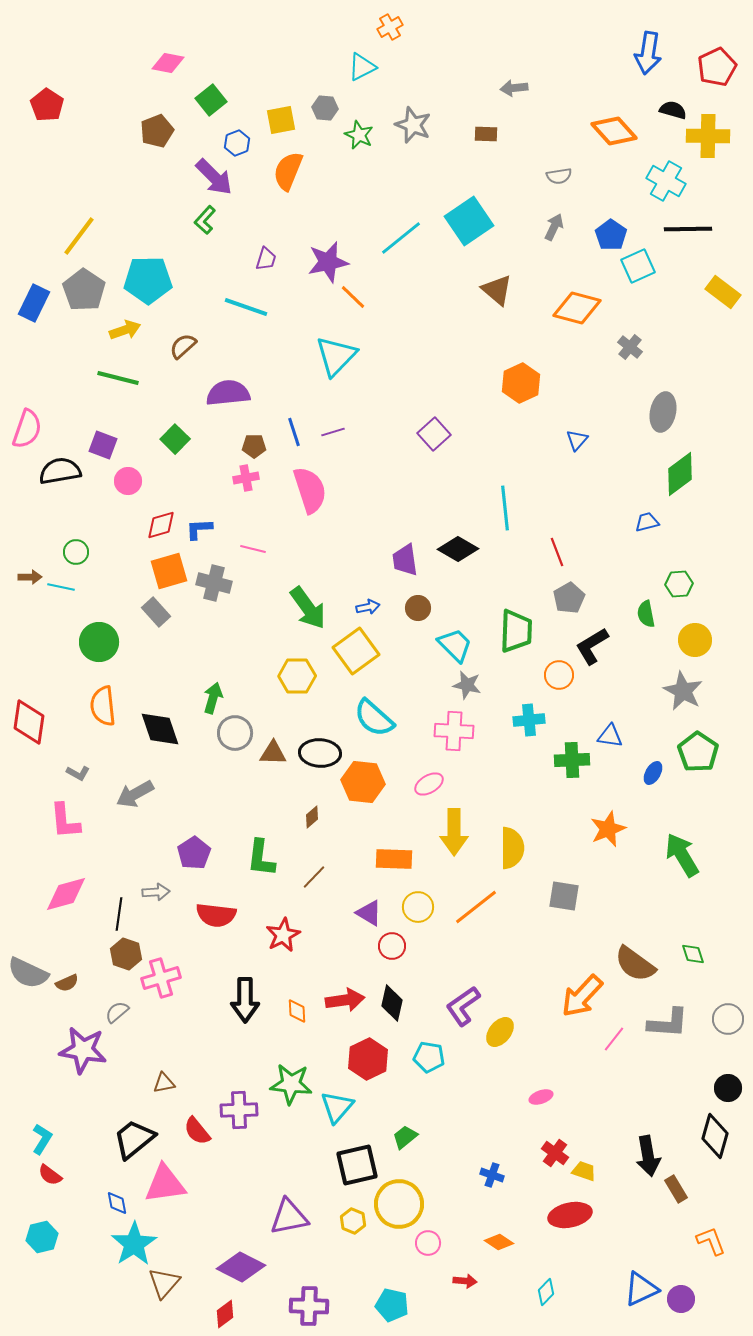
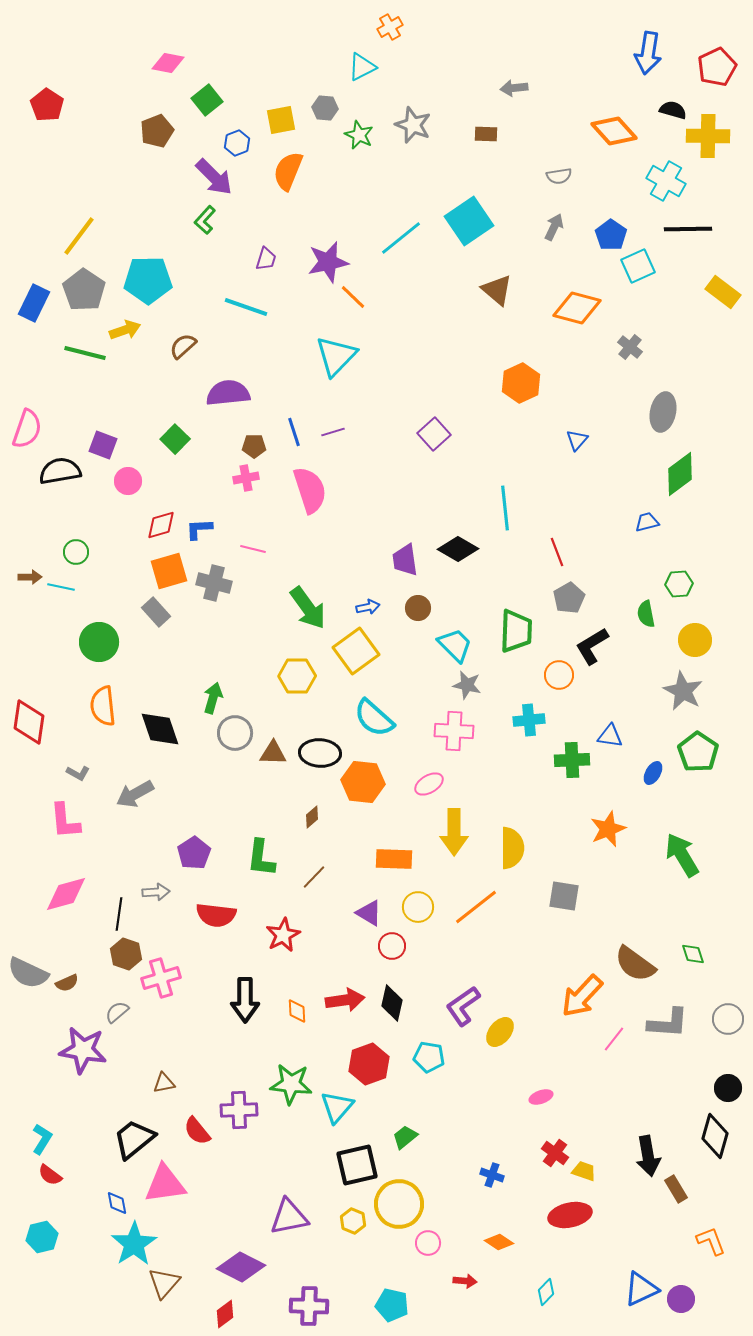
green square at (211, 100): moved 4 px left
green line at (118, 378): moved 33 px left, 25 px up
red hexagon at (368, 1059): moved 1 px right, 5 px down; rotated 6 degrees clockwise
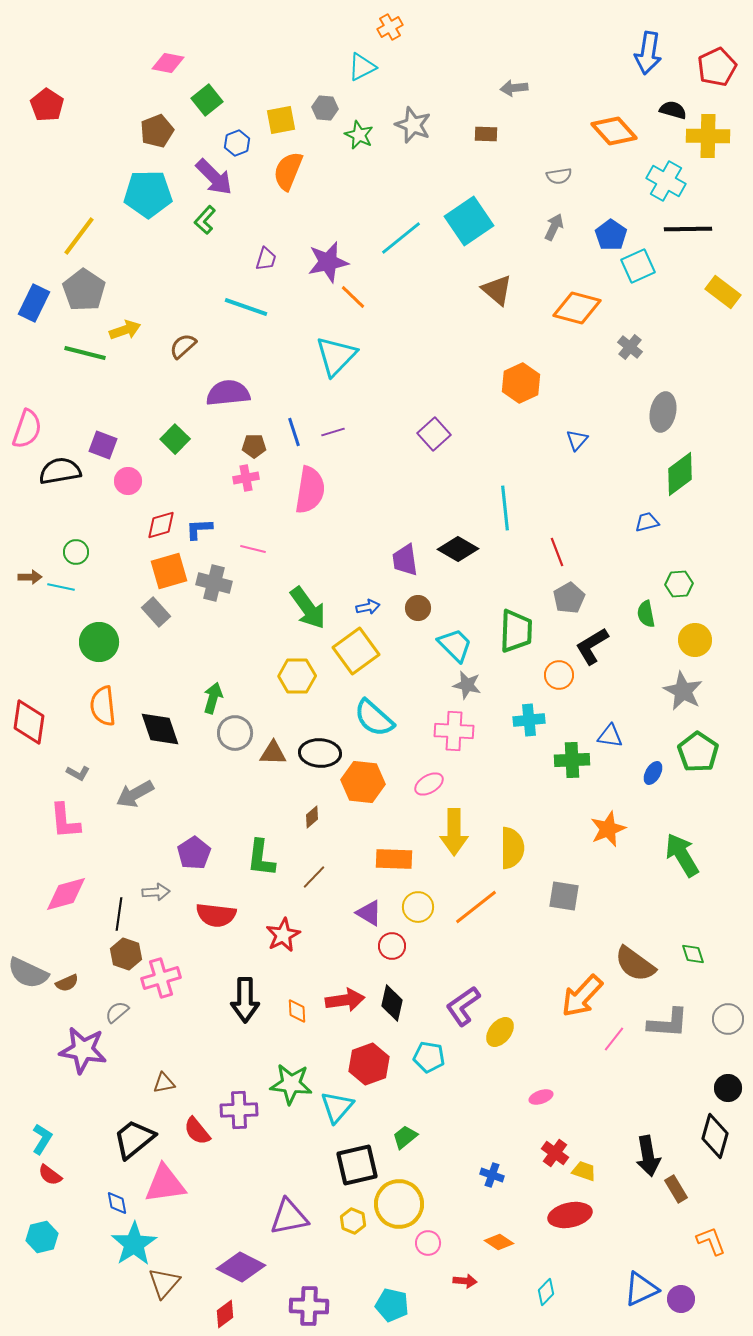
cyan pentagon at (148, 280): moved 86 px up
pink semicircle at (310, 490): rotated 27 degrees clockwise
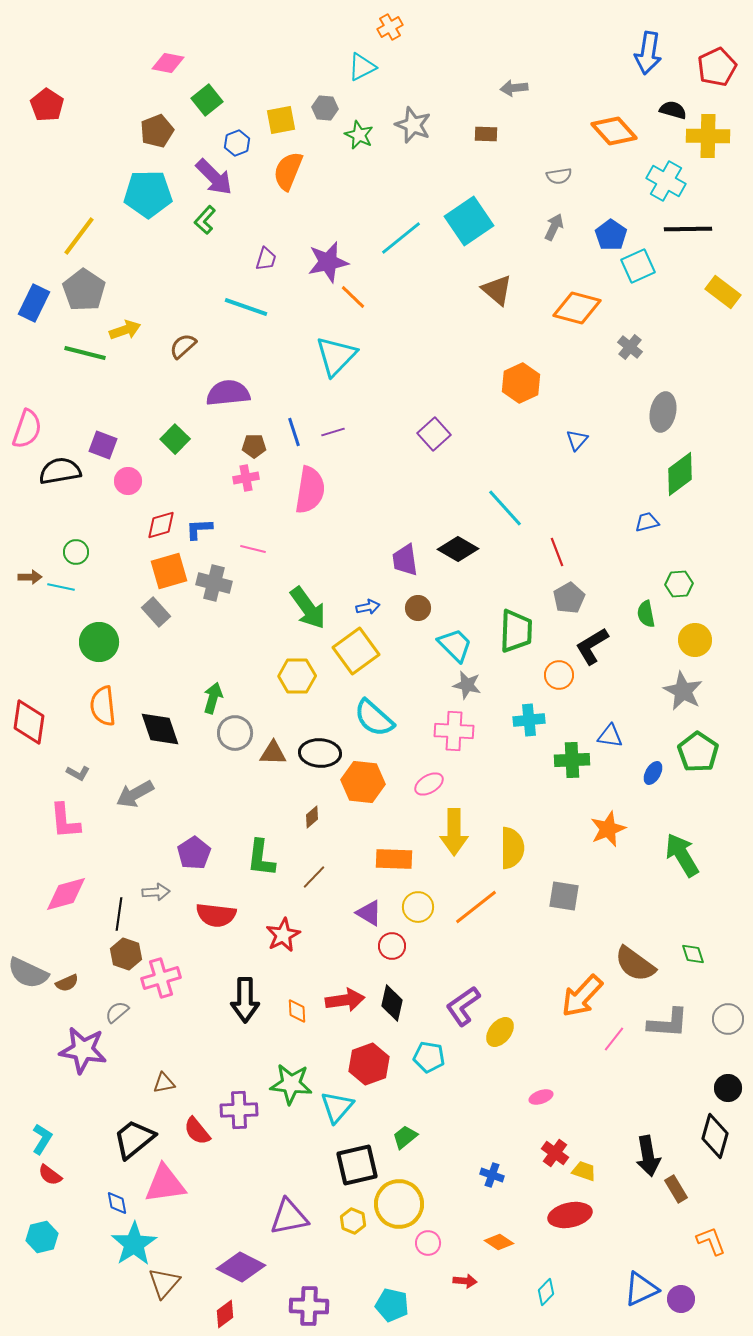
cyan line at (505, 508): rotated 36 degrees counterclockwise
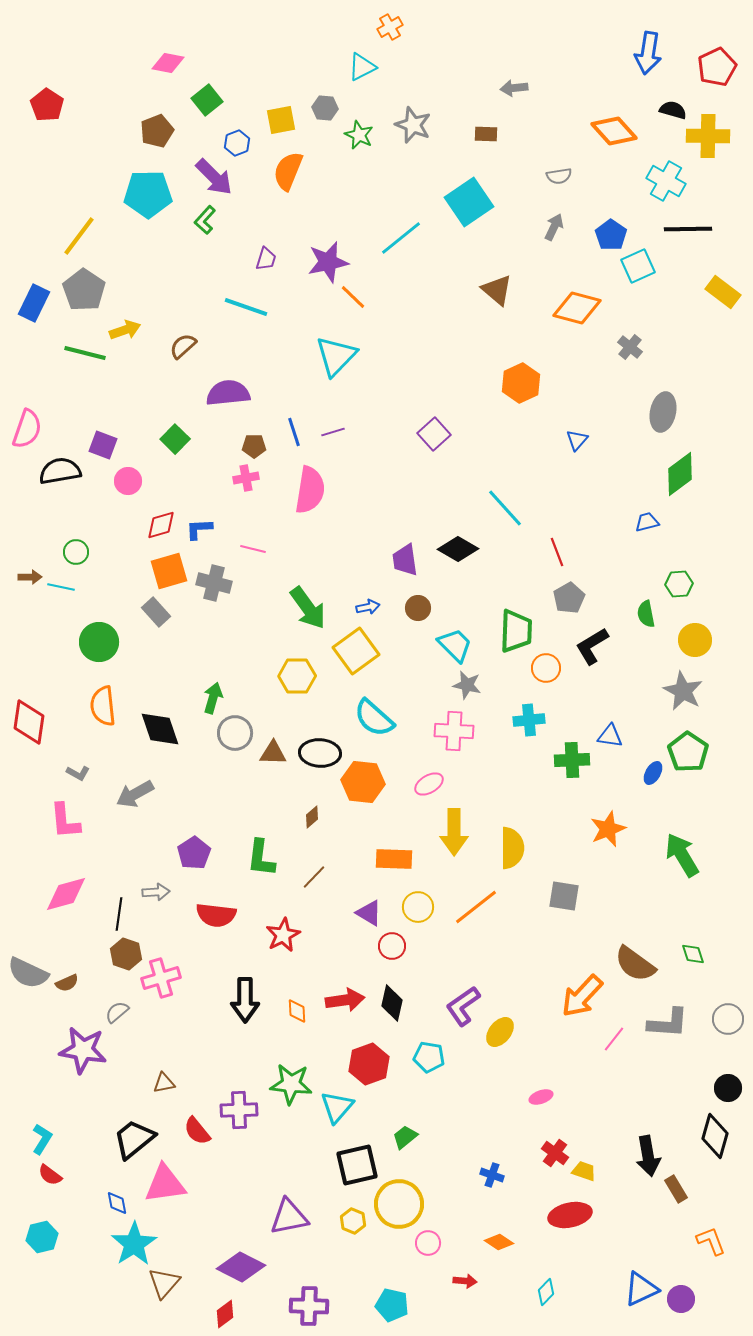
cyan square at (469, 221): moved 19 px up
orange circle at (559, 675): moved 13 px left, 7 px up
green pentagon at (698, 752): moved 10 px left
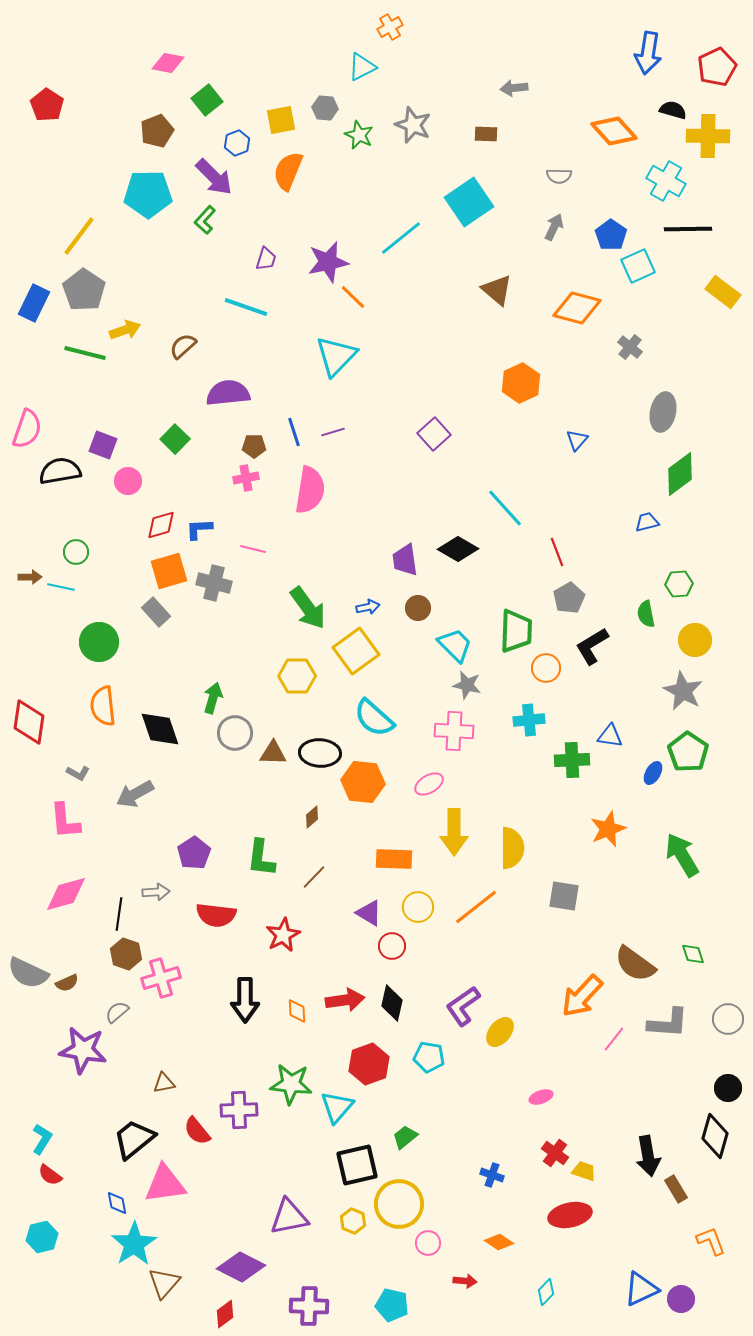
gray semicircle at (559, 176): rotated 10 degrees clockwise
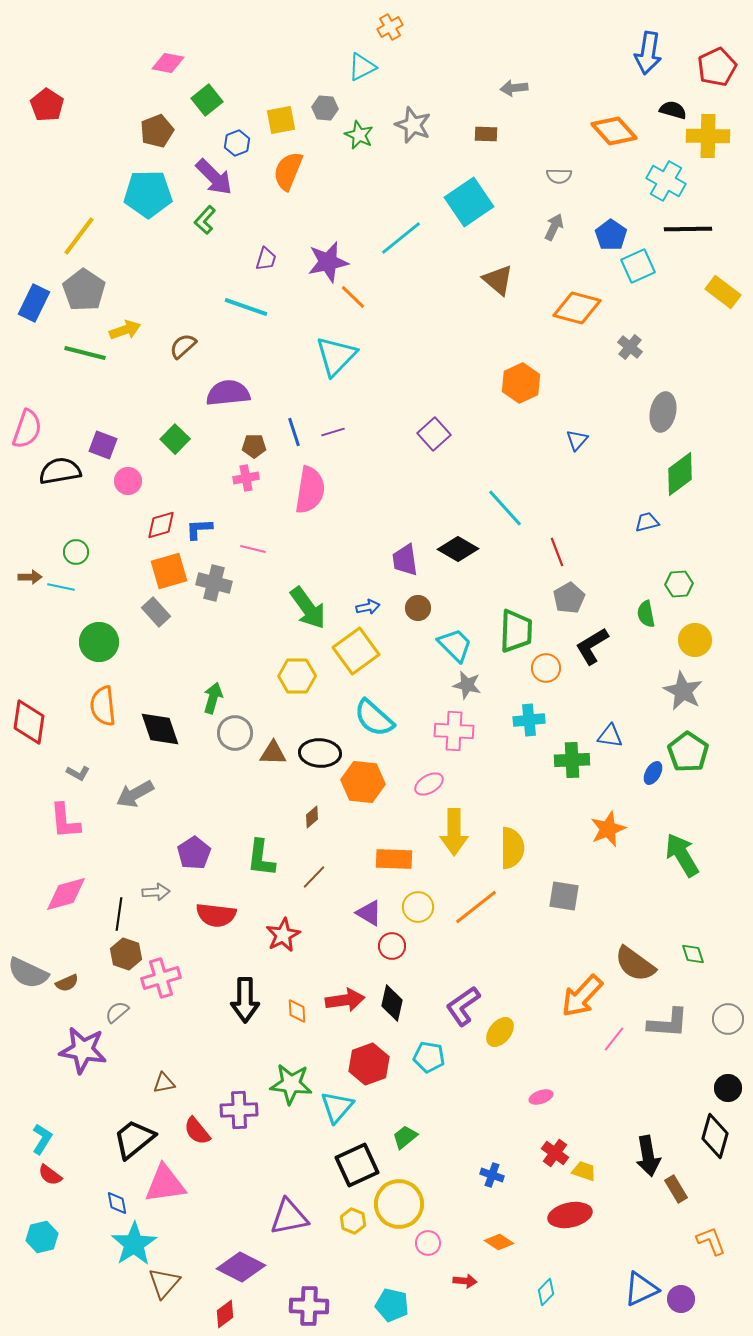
brown triangle at (497, 290): moved 1 px right, 10 px up
black square at (357, 1165): rotated 12 degrees counterclockwise
